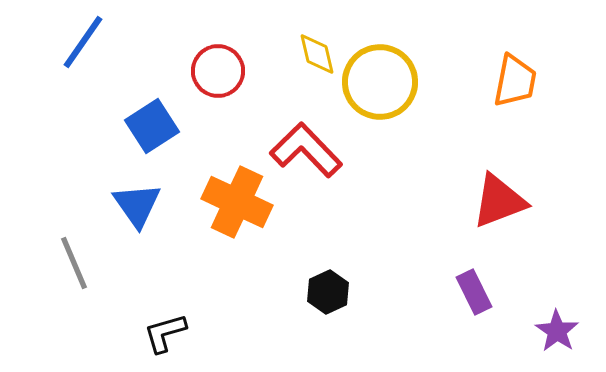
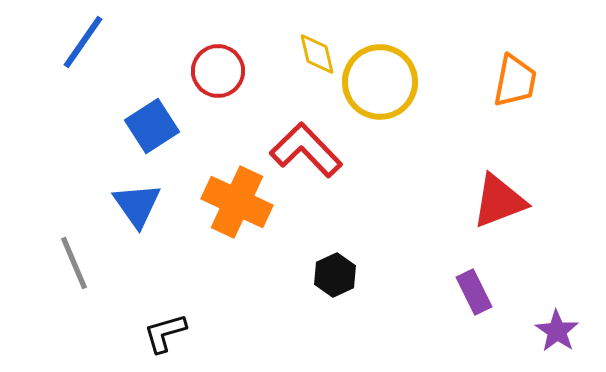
black hexagon: moved 7 px right, 17 px up
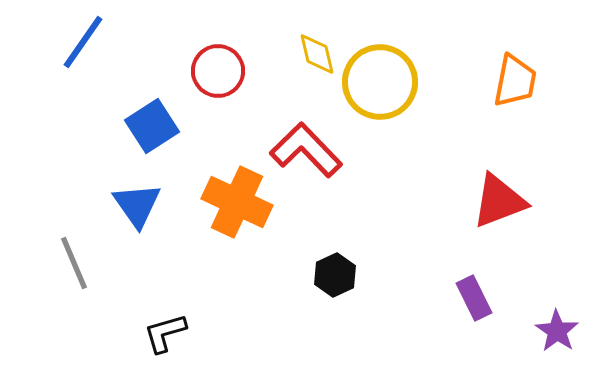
purple rectangle: moved 6 px down
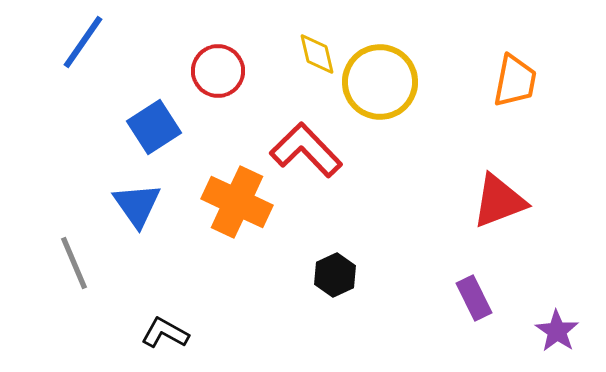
blue square: moved 2 px right, 1 px down
black L-shape: rotated 45 degrees clockwise
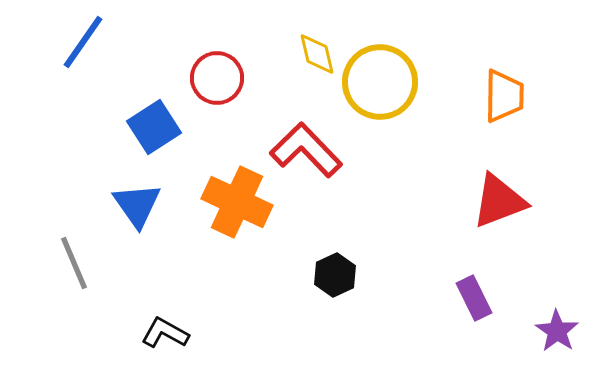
red circle: moved 1 px left, 7 px down
orange trapezoid: moved 11 px left, 15 px down; rotated 10 degrees counterclockwise
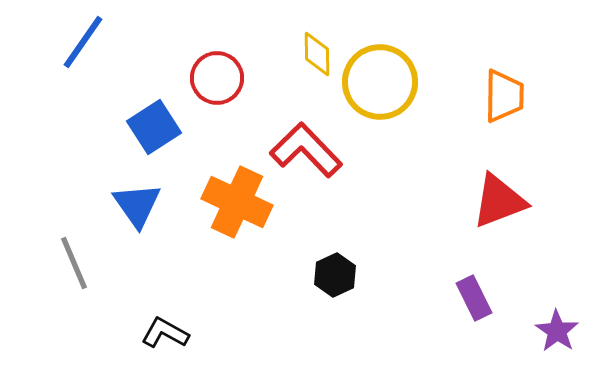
yellow diamond: rotated 12 degrees clockwise
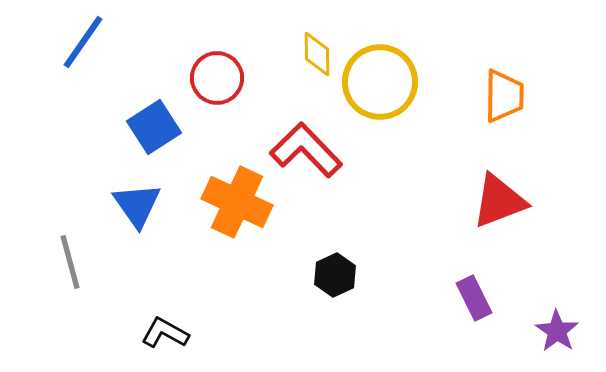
gray line: moved 4 px left, 1 px up; rotated 8 degrees clockwise
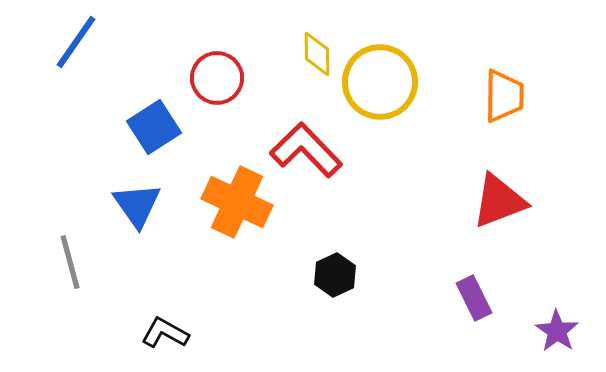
blue line: moved 7 px left
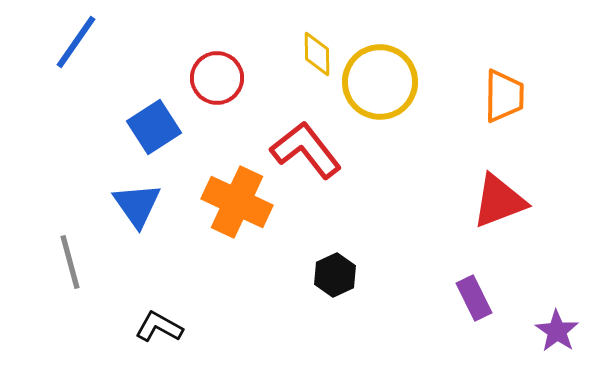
red L-shape: rotated 6 degrees clockwise
black L-shape: moved 6 px left, 6 px up
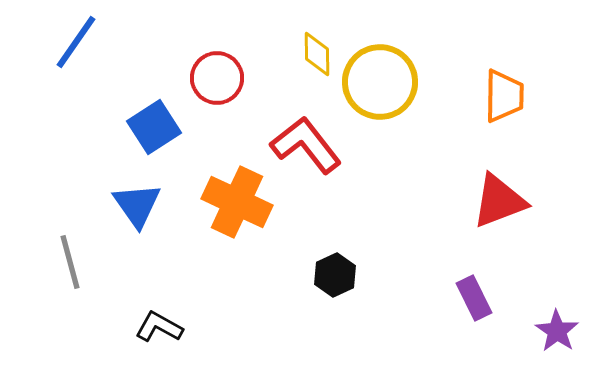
red L-shape: moved 5 px up
